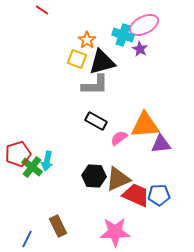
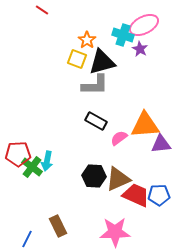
red pentagon: rotated 15 degrees clockwise
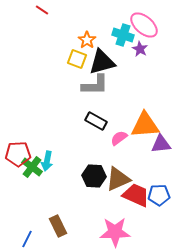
pink ellipse: rotated 68 degrees clockwise
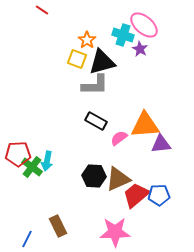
red trapezoid: rotated 64 degrees counterclockwise
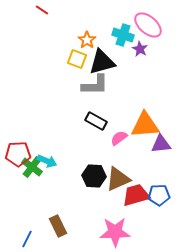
pink ellipse: moved 4 px right
cyan arrow: rotated 78 degrees counterclockwise
red trapezoid: rotated 24 degrees clockwise
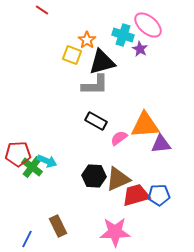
yellow square: moved 5 px left, 4 px up
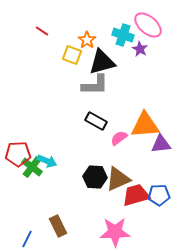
red line: moved 21 px down
black hexagon: moved 1 px right, 1 px down
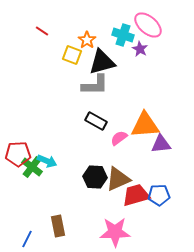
brown rectangle: rotated 15 degrees clockwise
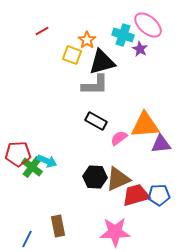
red line: rotated 64 degrees counterclockwise
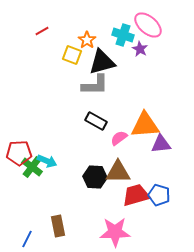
red pentagon: moved 1 px right, 1 px up
brown triangle: moved 7 px up; rotated 24 degrees clockwise
blue pentagon: rotated 20 degrees clockwise
